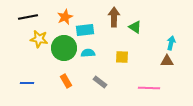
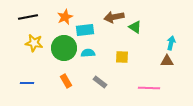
brown arrow: rotated 102 degrees counterclockwise
yellow star: moved 5 px left, 4 px down
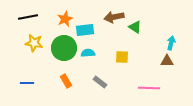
orange star: moved 2 px down
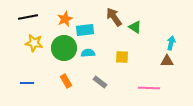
brown arrow: rotated 66 degrees clockwise
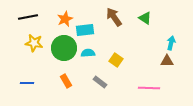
green triangle: moved 10 px right, 9 px up
yellow square: moved 6 px left, 3 px down; rotated 32 degrees clockwise
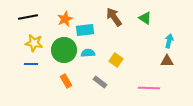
cyan arrow: moved 2 px left, 2 px up
green circle: moved 2 px down
blue line: moved 4 px right, 19 px up
